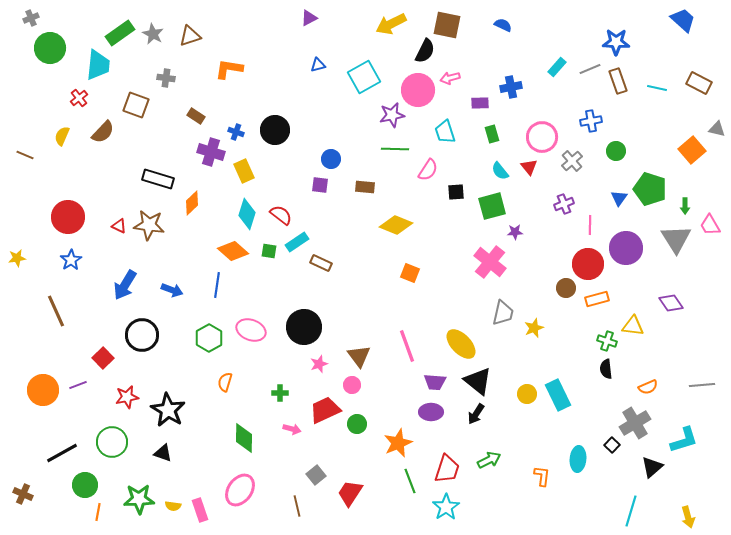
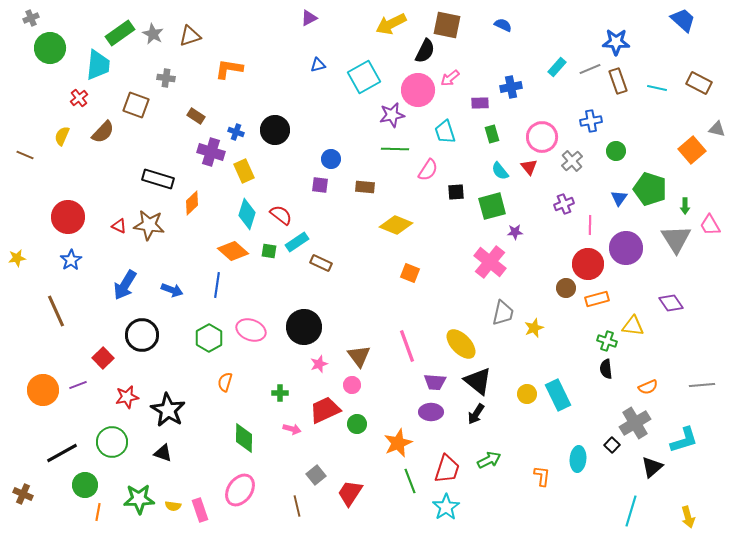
pink arrow at (450, 78): rotated 24 degrees counterclockwise
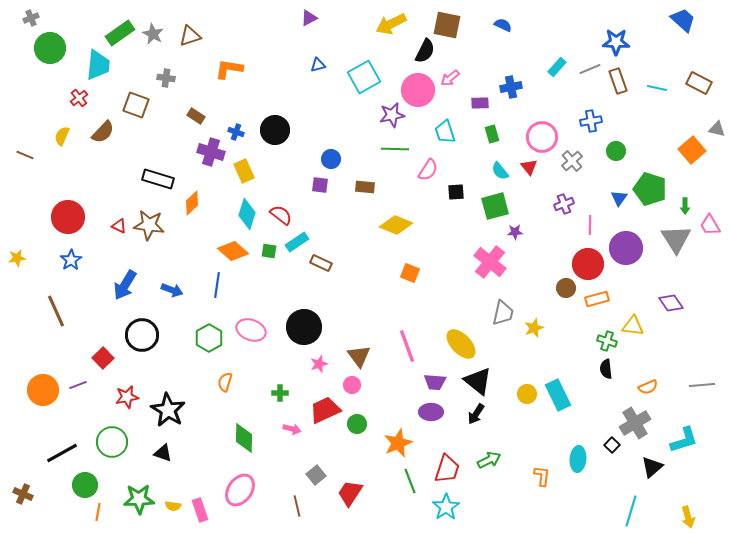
green square at (492, 206): moved 3 px right
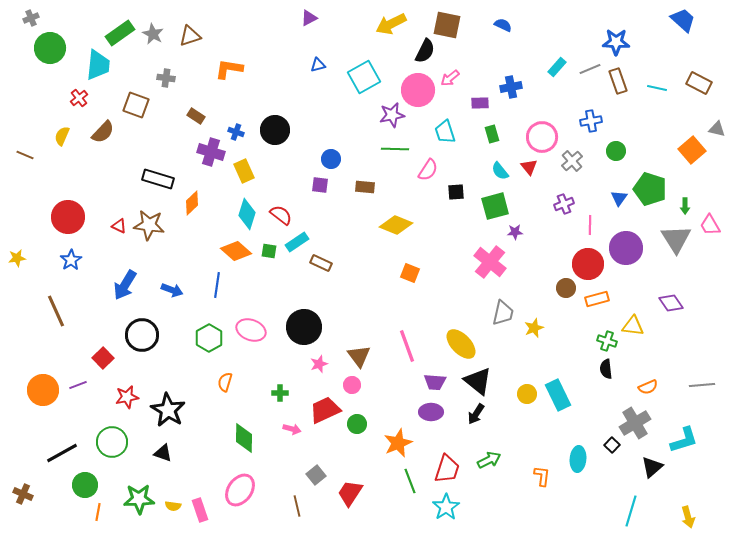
orange diamond at (233, 251): moved 3 px right
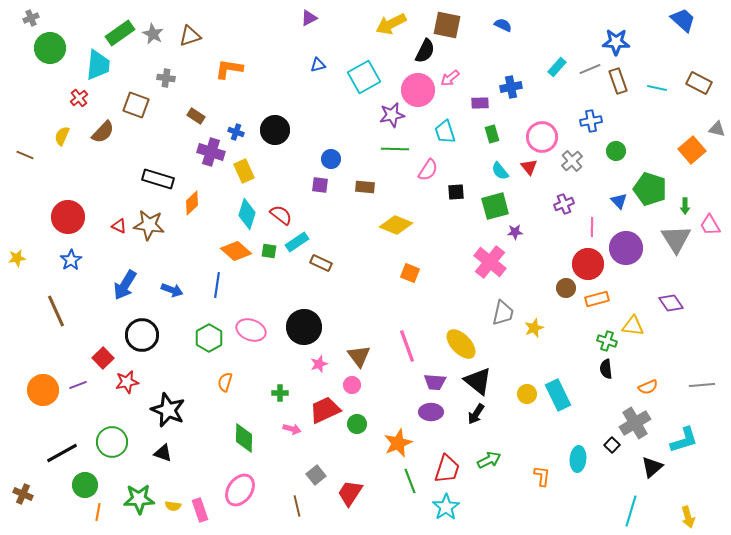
blue triangle at (619, 198): moved 3 px down; rotated 18 degrees counterclockwise
pink line at (590, 225): moved 2 px right, 2 px down
red star at (127, 397): moved 15 px up
black star at (168, 410): rotated 8 degrees counterclockwise
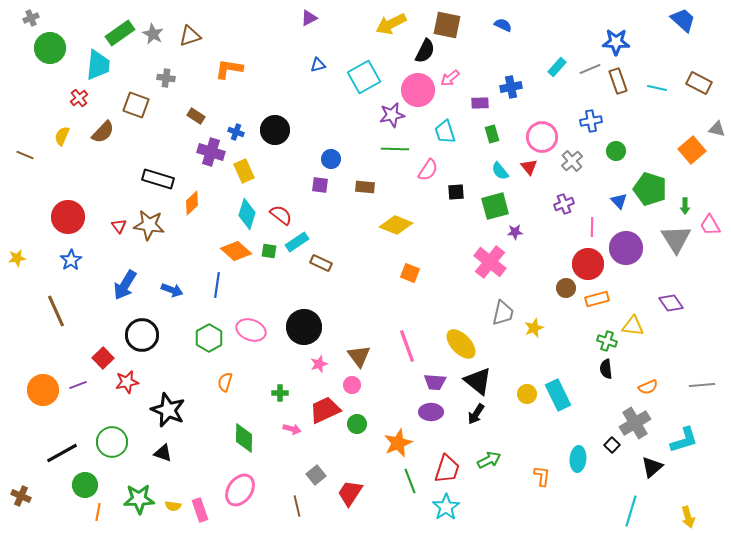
red triangle at (119, 226): rotated 28 degrees clockwise
brown cross at (23, 494): moved 2 px left, 2 px down
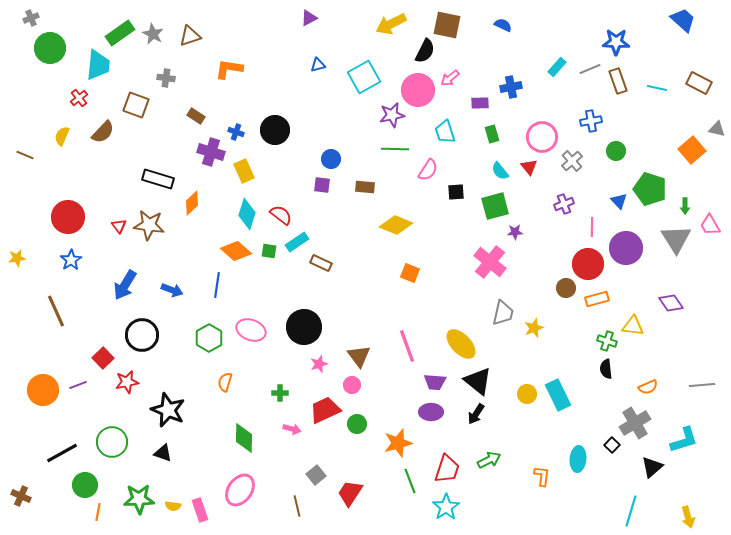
purple square at (320, 185): moved 2 px right
orange star at (398, 443): rotated 8 degrees clockwise
